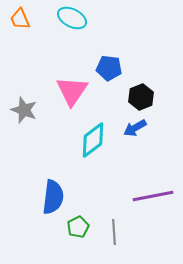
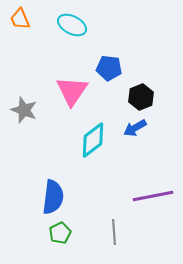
cyan ellipse: moved 7 px down
green pentagon: moved 18 px left, 6 px down
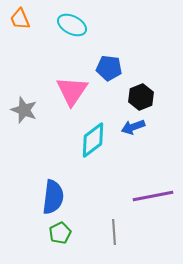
blue arrow: moved 2 px left, 1 px up; rotated 10 degrees clockwise
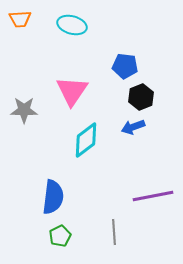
orange trapezoid: rotated 70 degrees counterclockwise
cyan ellipse: rotated 12 degrees counterclockwise
blue pentagon: moved 16 px right, 2 px up
gray star: rotated 20 degrees counterclockwise
cyan diamond: moved 7 px left
green pentagon: moved 3 px down
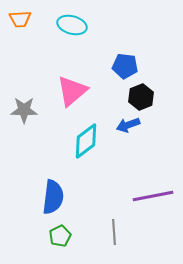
pink triangle: rotated 16 degrees clockwise
blue arrow: moved 5 px left, 2 px up
cyan diamond: moved 1 px down
